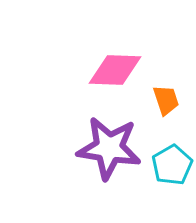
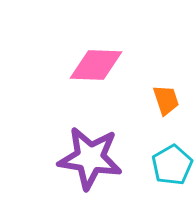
pink diamond: moved 19 px left, 5 px up
purple star: moved 19 px left, 10 px down
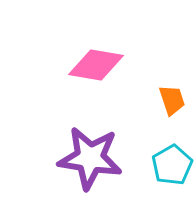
pink diamond: rotated 8 degrees clockwise
orange trapezoid: moved 6 px right
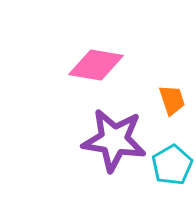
purple star: moved 24 px right, 18 px up
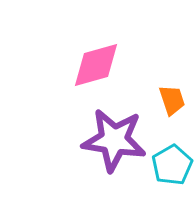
pink diamond: rotated 26 degrees counterclockwise
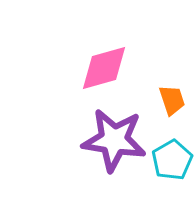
pink diamond: moved 8 px right, 3 px down
cyan pentagon: moved 5 px up
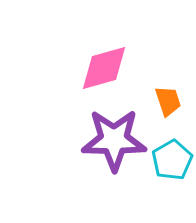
orange trapezoid: moved 4 px left, 1 px down
purple star: rotated 8 degrees counterclockwise
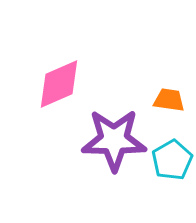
pink diamond: moved 45 px left, 16 px down; rotated 8 degrees counterclockwise
orange trapezoid: moved 1 px right, 1 px up; rotated 64 degrees counterclockwise
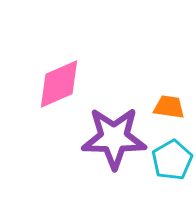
orange trapezoid: moved 7 px down
purple star: moved 2 px up
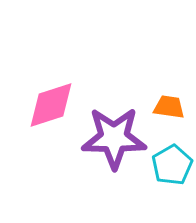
pink diamond: moved 8 px left, 21 px down; rotated 6 degrees clockwise
cyan pentagon: moved 5 px down
